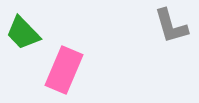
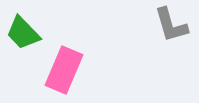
gray L-shape: moved 1 px up
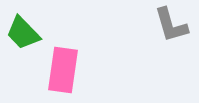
pink rectangle: moved 1 px left; rotated 15 degrees counterclockwise
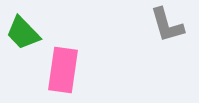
gray L-shape: moved 4 px left
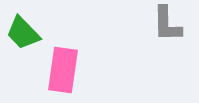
gray L-shape: moved 1 px up; rotated 15 degrees clockwise
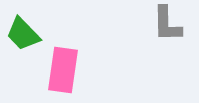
green trapezoid: moved 1 px down
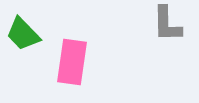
pink rectangle: moved 9 px right, 8 px up
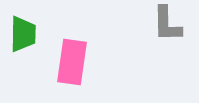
green trapezoid: rotated 135 degrees counterclockwise
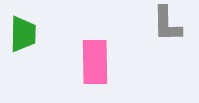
pink rectangle: moved 23 px right; rotated 9 degrees counterclockwise
